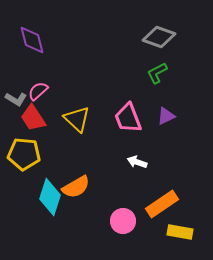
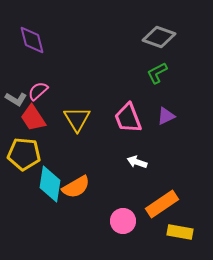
yellow triangle: rotated 16 degrees clockwise
cyan diamond: moved 13 px up; rotated 9 degrees counterclockwise
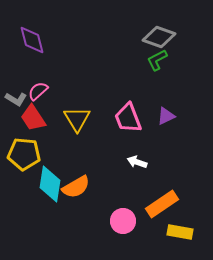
green L-shape: moved 13 px up
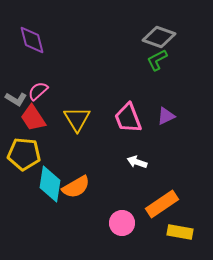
pink circle: moved 1 px left, 2 px down
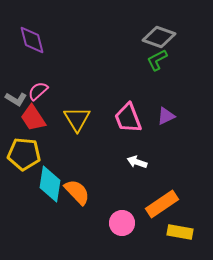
orange semicircle: moved 1 px right, 5 px down; rotated 104 degrees counterclockwise
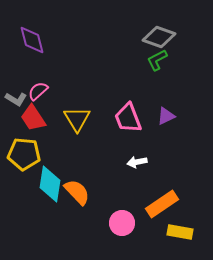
white arrow: rotated 30 degrees counterclockwise
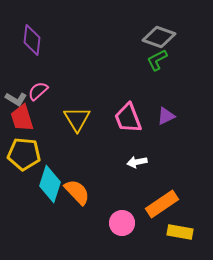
purple diamond: rotated 20 degrees clockwise
red trapezoid: moved 11 px left; rotated 16 degrees clockwise
cyan diamond: rotated 9 degrees clockwise
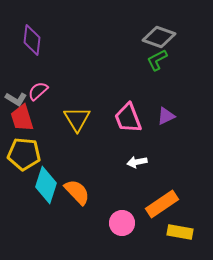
cyan diamond: moved 4 px left, 1 px down
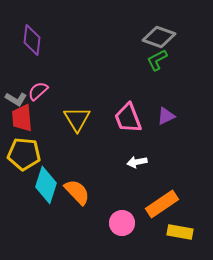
red trapezoid: rotated 12 degrees clockwise
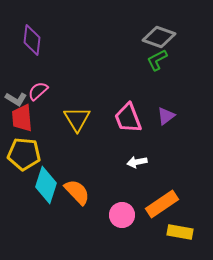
purple triangle: rotated 12 degrees counterclockwise
pink circle: moved 8 px up
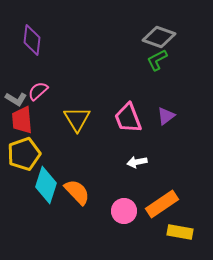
red trapezoid: moved 2 px down
yellow pentagon: rotated 24 degrees counterclockwise
pink circle: moved 2 px right, 4 px up
